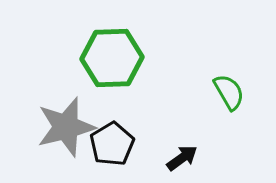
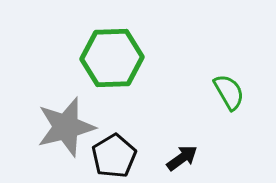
black pentagon: moved 2 px right, 12 px down
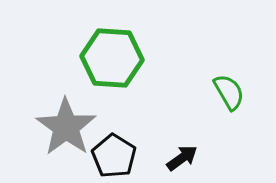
green hexagon: rotated 6 degrees clockwise
gray star: rotated 22 degrees counterclockwise
black pentagon: rotated 9 degrees counterclockwise
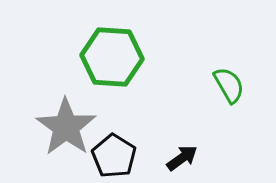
green hexagon: moved 1 px up
green semicircle: moved 7 px up
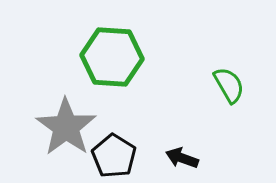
black arrow: rotated 124 degrees counterclockwise
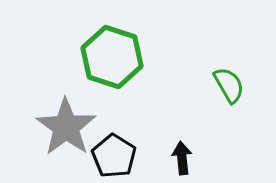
green hexagon: rotated 14 degrees clockwise
black arrow: rotated 64 degrees clockwise
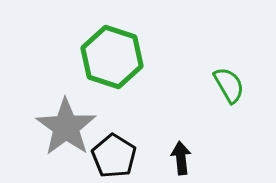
black arrow: moved 1 px left
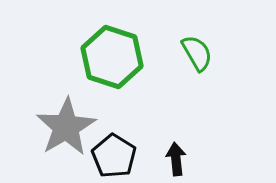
green semicircle: moved 32 px left, 32 px up
gray star: rotated 6 degrees clockwise
black arrow: moved 5 px left, 1 px down
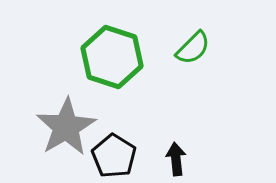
green semicircle: moved 4 px left, 5 px up; rotated 75 degrees clockwise
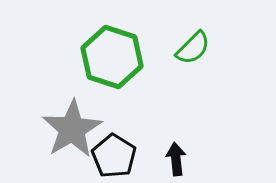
gray star: moved 6 px right, 2 px down
